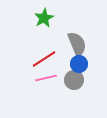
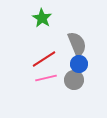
green star: moved 2 px left; rotated 12 degrees counterclockwise
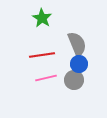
red line: moved 2 px left, 4 px up; rotated 25 degrees clockwise
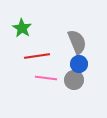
green star: moved 20 px left, 10 px down
gray semicircle: moved 2 px up
red line: moved 5 px left, 1 px down
pink line: rotated 20 degrees clockwise
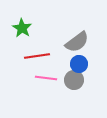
gray semicircle: rotated 75 degrees clockwise
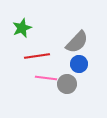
green star: rotated 18 degrees clockwise
gray semicircle: rotated 10 degrees counterclockwise
gray circle: moved 7 px left, 4 px down
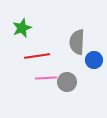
gray semicircle: rotated 140 degrees clockwise
blue circle: moved 15 px right, 4 px up
pink line: rotated 10 degrees counterclockwise
gray circle: moved 2 px up
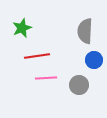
gray semicircle: moved 8 px right, 11 px up
gray circle: moved 12 px right, 3 px down
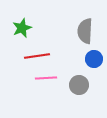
blue circle: moved 1 px up
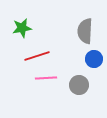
green star: rotated 12 degrees clockwise
red line: rotated 10 degrees counterclockwise
